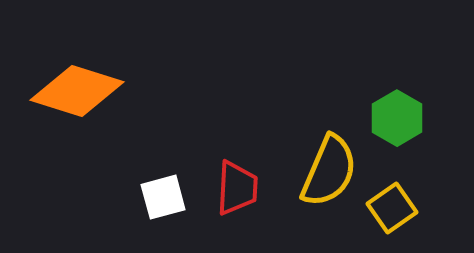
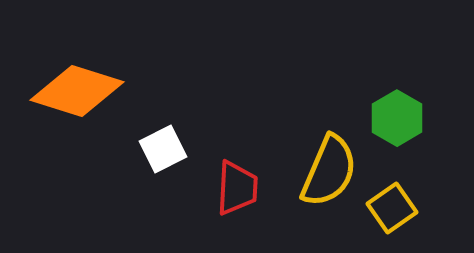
white square: moved 48 px up; rotated 12 degrees counterclockwise
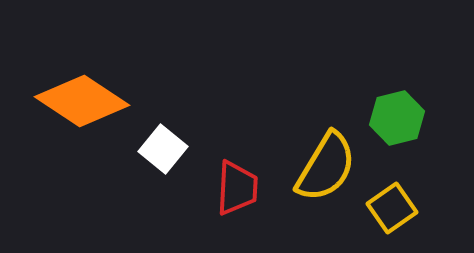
orange diamond: moved 5 px right, 10 px down; rotated 16 degrees clockwise
green hexagon: rotated 16 degrees clockwise
white square: rotated 24 degrees counterclockwise
yellow semicircle: moved 3 px left, 4 px up; rotated 8 degrees clockwise
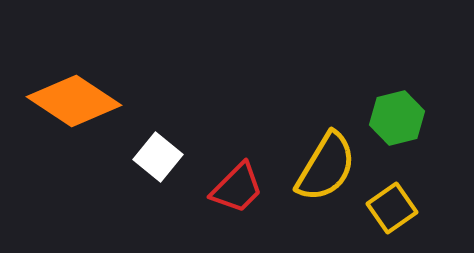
orange diamond: moved 8 px left
white square: moved 5 px left, 8 px down
red trapezoid: rotated 42 degrees clockwise
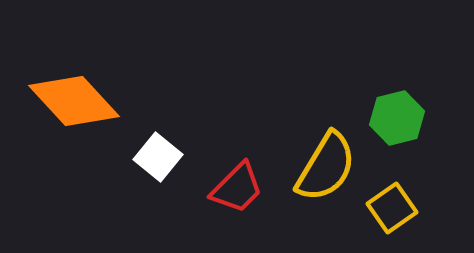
orange diamond: rotated 14 degrees clockwise
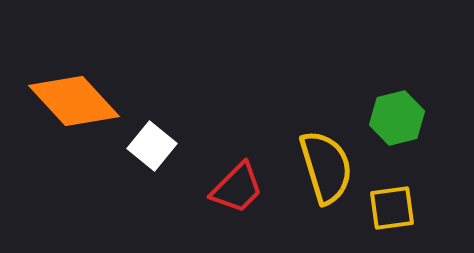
white square: moved 6 px left, 11 px up
yellow semicircle: rotated 48 degrees counterclockwise
yellow square: rotated 27 degrees clockwise
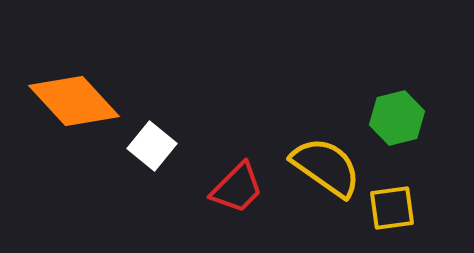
yellow semicircle: rotated 38 degrees counterclockwise
